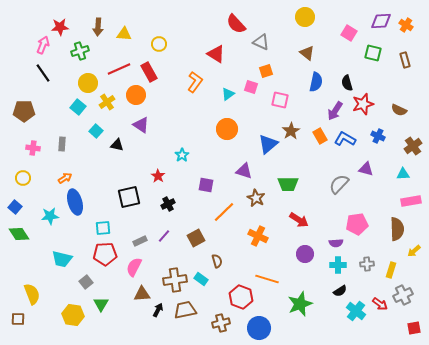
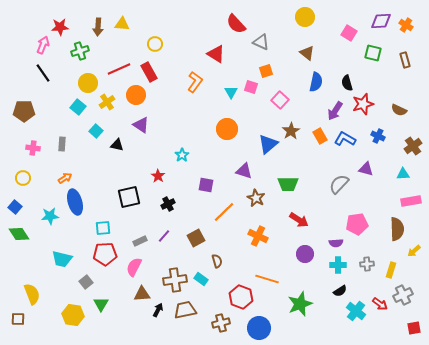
yellow triangle at (124, 34): moved 2 px left, 10 px up
yellow circle at (159, 44): moved 4 px left
cyan triangle at (228, 94): moved 3 px right, 2 px up; rotated 24 degrees counterclockwise
pink square at (280, 100): rotated 30 degrees clockwise
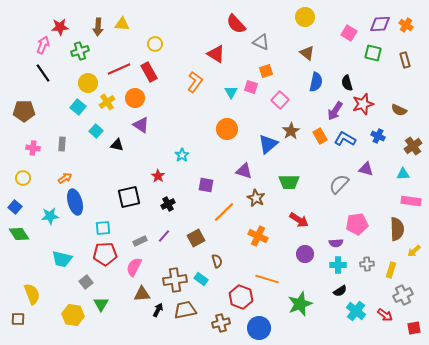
purple diamond at (381, 21): moved 1 px left, 3 px down
orange circle at (136, 95): moved 1 px left, 3 px down
green trapezoid at (288, 184): moved 1 px right, 2 px up
pink rectangle at (411, 201): rotated 18 degrees clockwise
red arrow at (380, 304): moved 5 px right, 11 px down
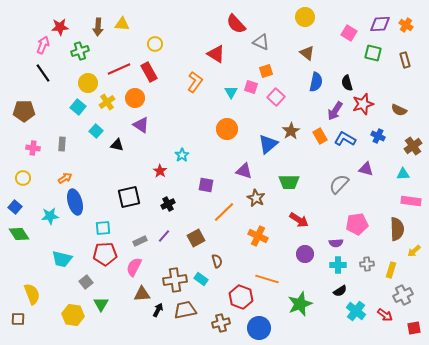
pink square at (280, 100): moved 4 px left, 3 px up
red star at (158, 176): moved 2 px right, 5 px up
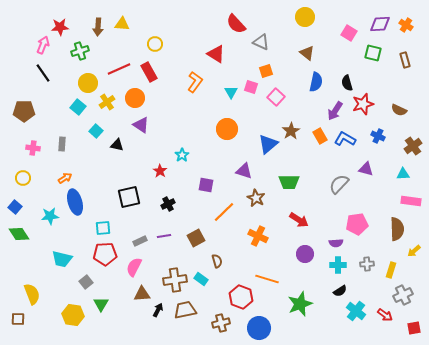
purple line at (164, 236): rotated 40 degrees clockwise
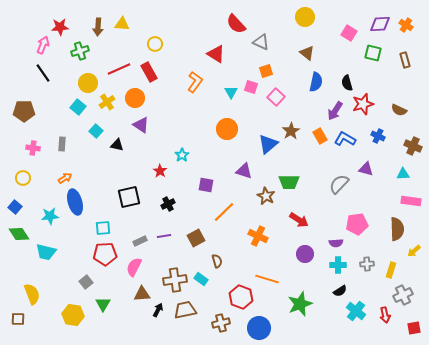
brown cross at (413, 146): rotated 30 degrees counterclockwise
brown star at (256, 198): moved 10 px right, 2 px up
cyan trapezoid at (62, 259): moved 16 px left, 7 px up
green triangle at (101, 304): moved 2 px right
red arrow at (385, 315): rotated 42 degrees clockwise
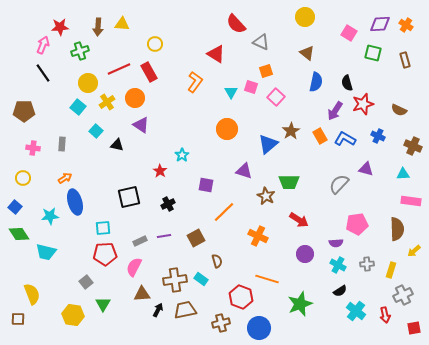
cyan cross at (338, 265): rotated 28 degrees clockwise
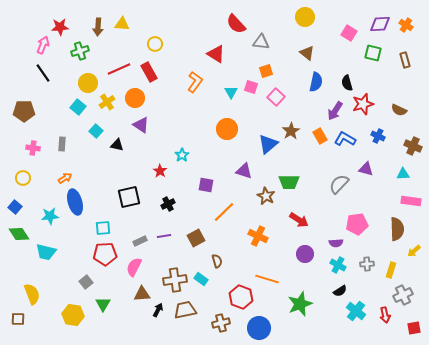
gray triangle at (261, 42): rotated 18 degrees counterclockwise
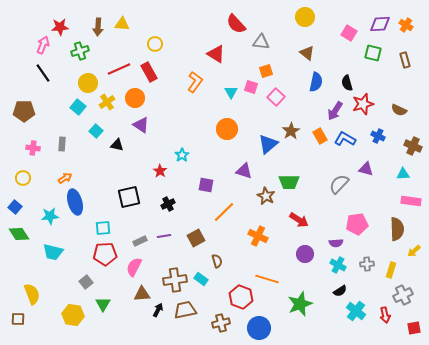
cyan trapezoid at (46, 252): moved 7 px right
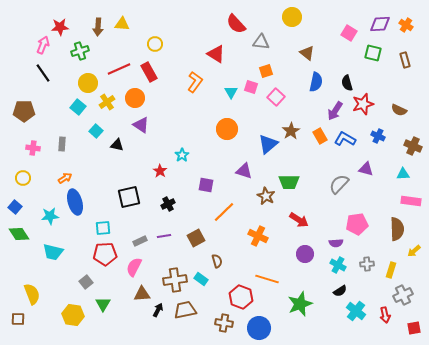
yellow circle at (305, 17): moved 13 px left
brown cross at (221, 323): moved 3 px right; rotated 24 degrees clockwise
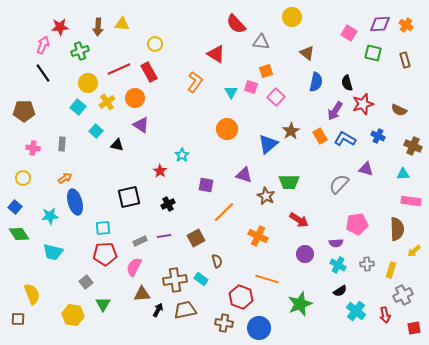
purple triangle at (244, 171): moved 4 px down
